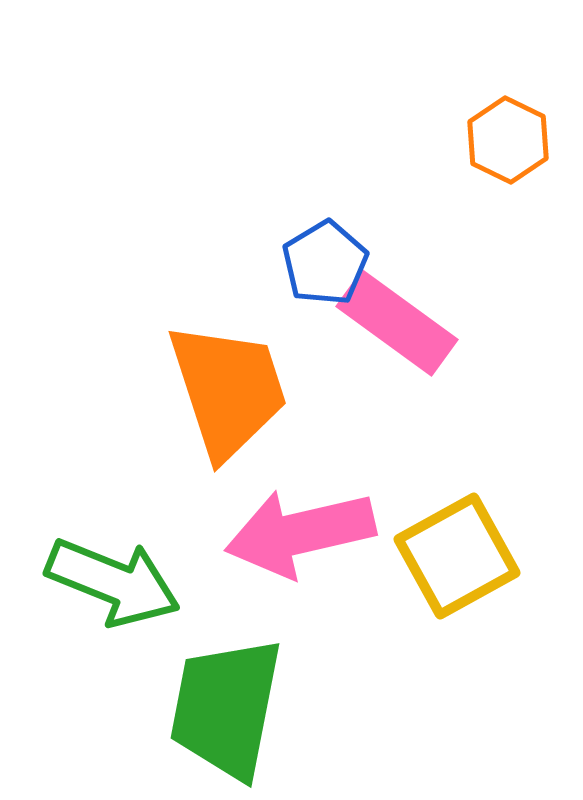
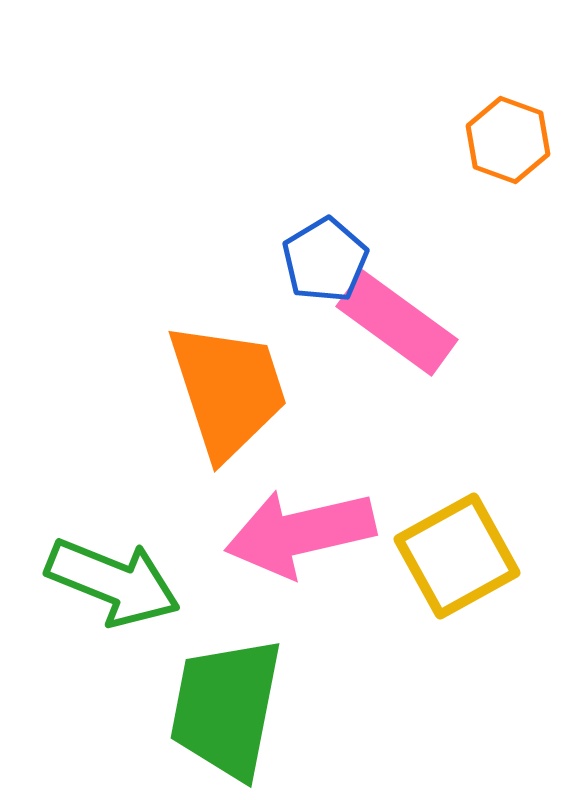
orange hexagon: rotated 6 degrees counterclockwise
blue pentagon: moved 3 px up
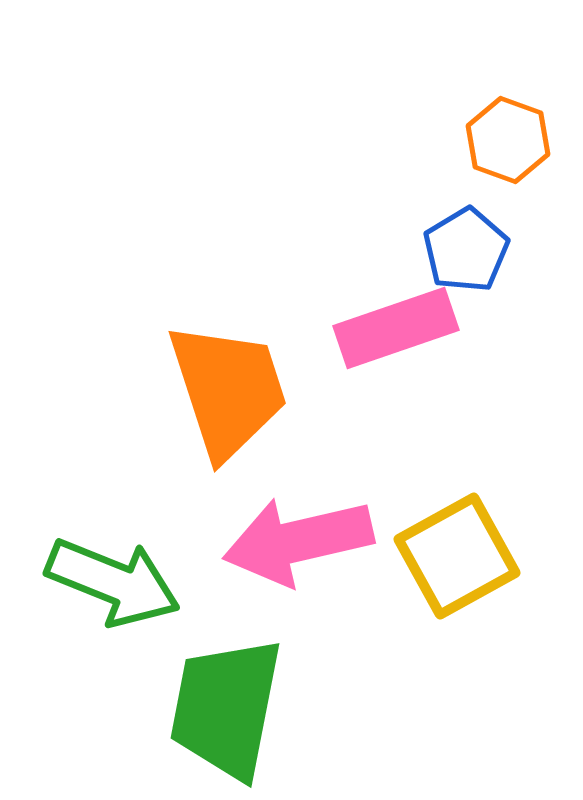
blue pentagon: moved 141 px right, 10 px up
pink rectangle: moved 1 px left, 5 px down; rotated 55 degrees counterclockwise
pink arrow: moved 2 px left, 8 px down
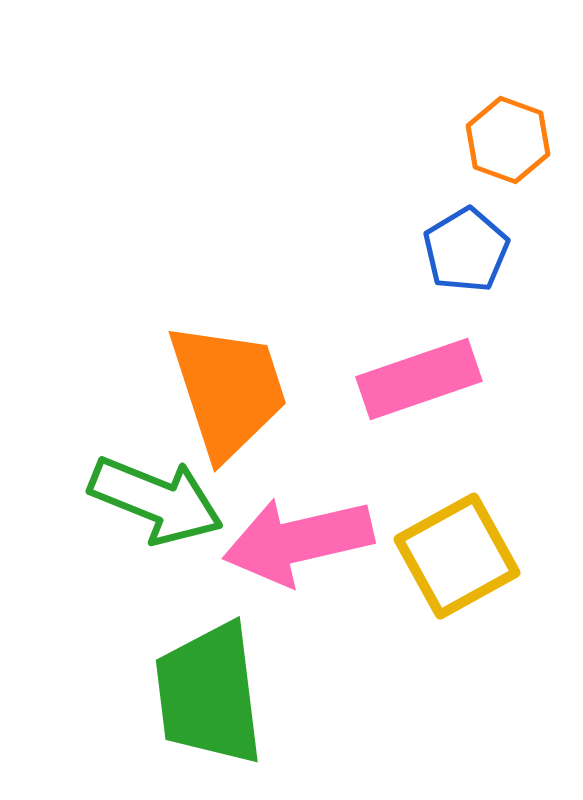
pink rectangle: moved 23 px right, 51 px down
green arrow: moved 43 px right, 82 px up
green trapezoid: moved 17 px left, 14 px up; rotated 18 degrees counterclockwise
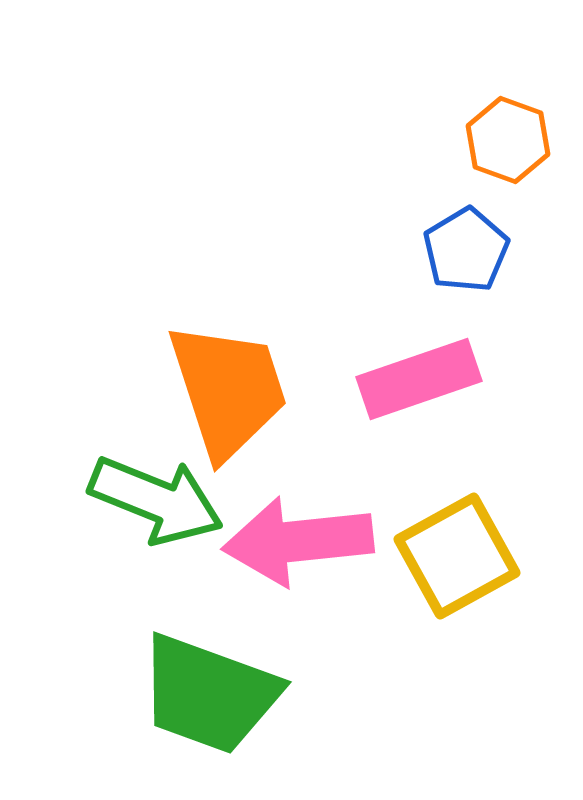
pink arrow: rotated 7 degrees clockwise
green trapezoid: rotated 63 degrees counterclockwise
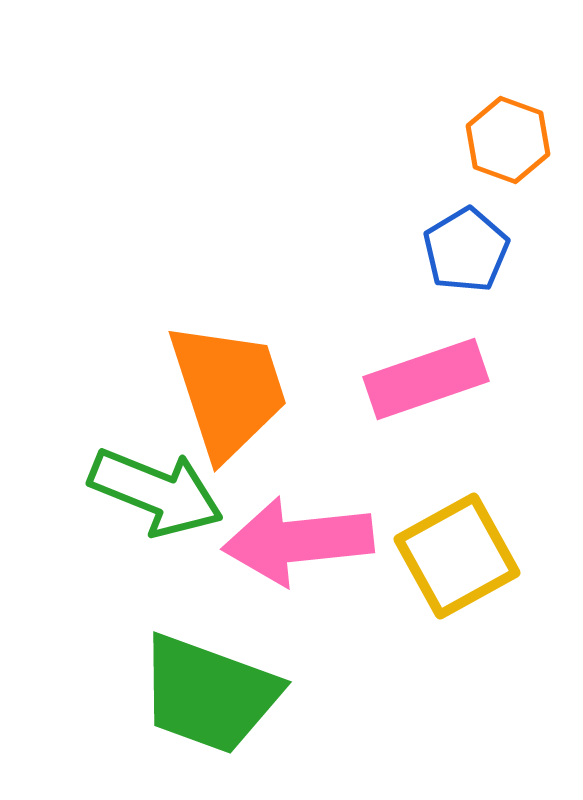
pink rectangle: moved 7 px right
green arrow: moved 8 px up
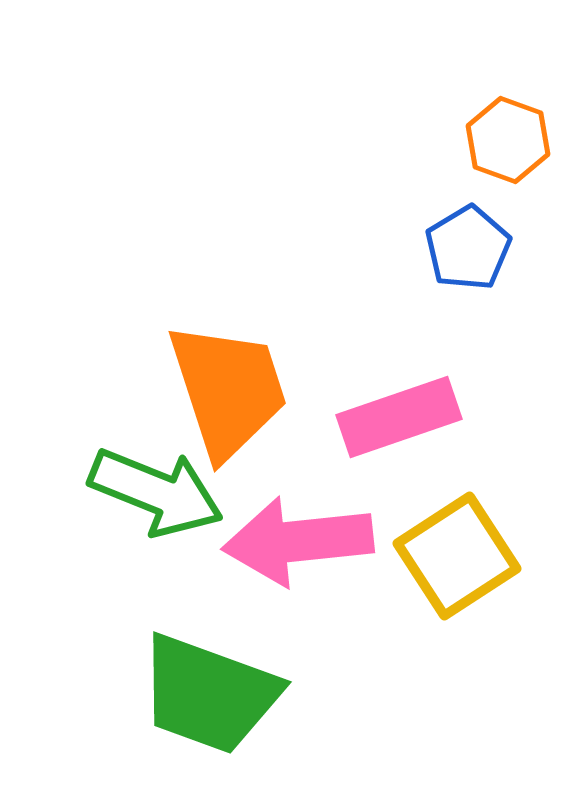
blue pentagon: moved 2 px right, 2 px up
pink rectangle: moved 27 px left, 38 px down
yellow square: rotated 4 degrees counterclockwise
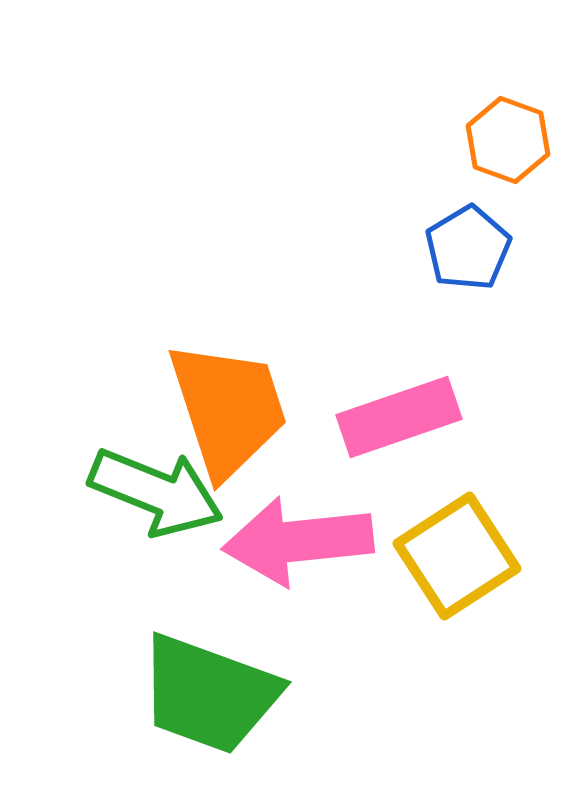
orange trapezoid: moved 19 px down
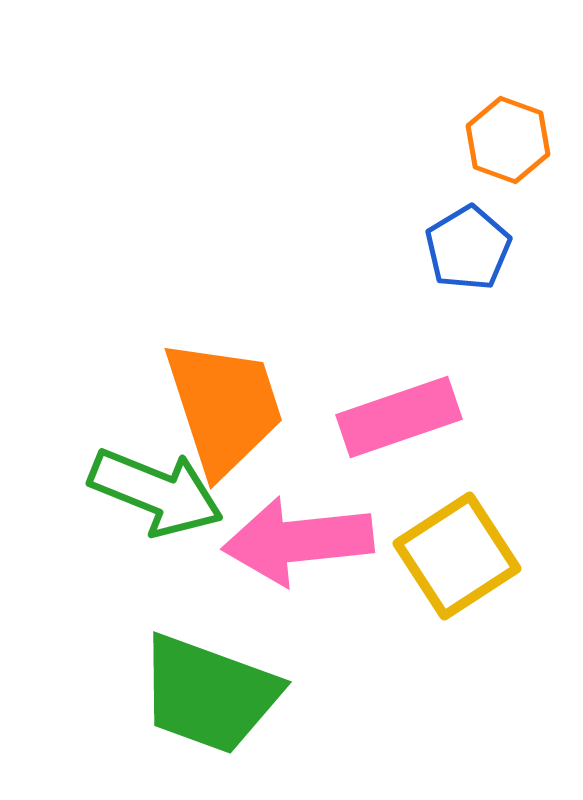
orange trapezoid: moved 4 px left, 2 px up
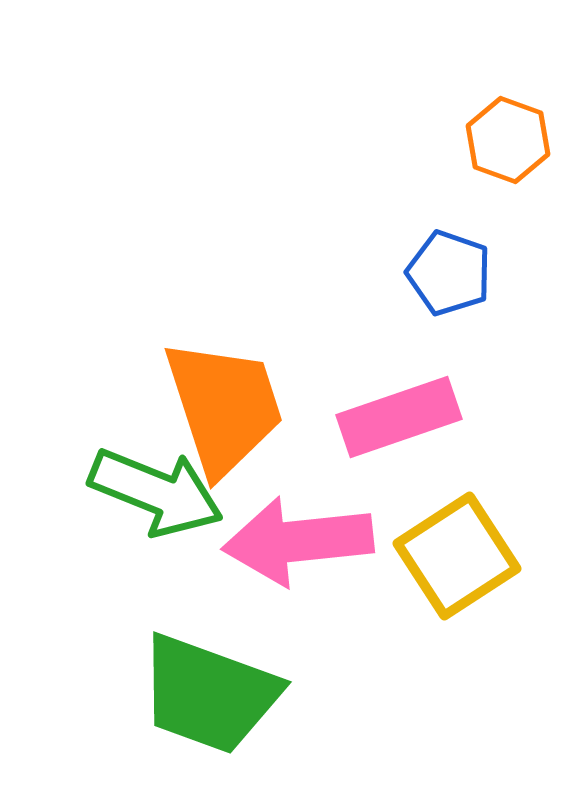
blue pentagon: moved 19 px left, 25 px down; rotated 22 degrees counterclockwise
